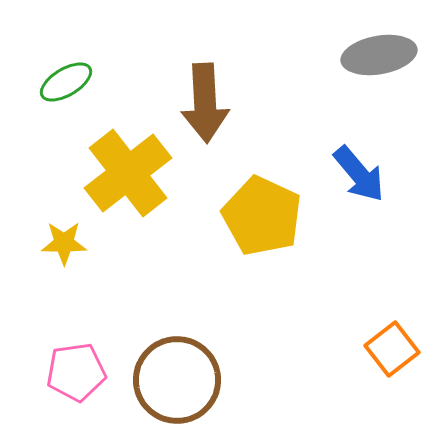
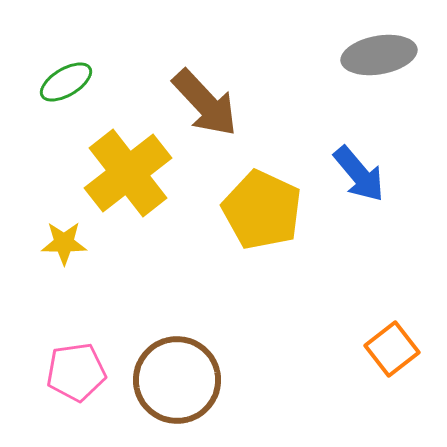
brown arrow: rotated 40 degrees counterclockwise
yellow pentagon: moved 6 px up
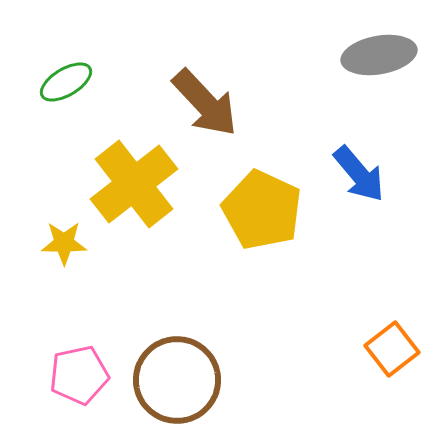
yellow cross: moved 6 px right, 11 px down
pink pentagon: moved 3 px right, 3 px down; rotated 4 degrees counterclockwise
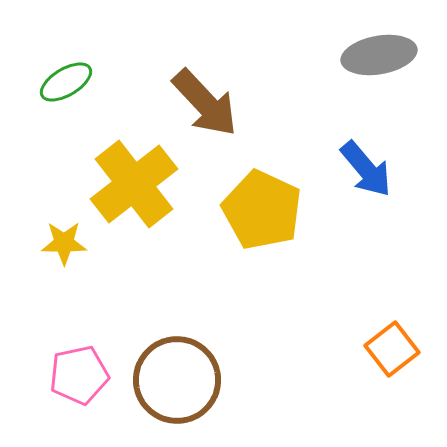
blue arrow: moved 7 px right, 5 px up
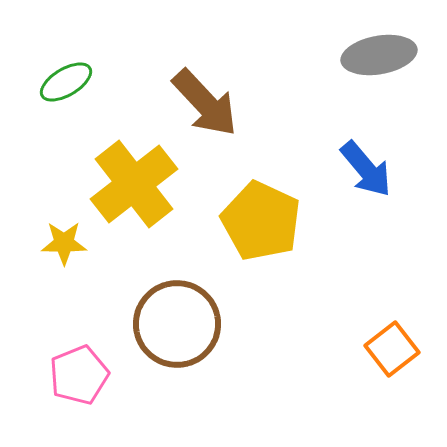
yellow pentagon: moved 1 px left, 11 px down
pink pentagon: rotated 10 degrees counterclockwise
brown circle: moved 56 px up
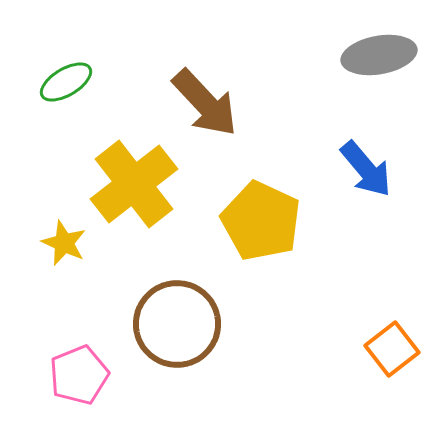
yellow star: rotated 24 degrees clockwise
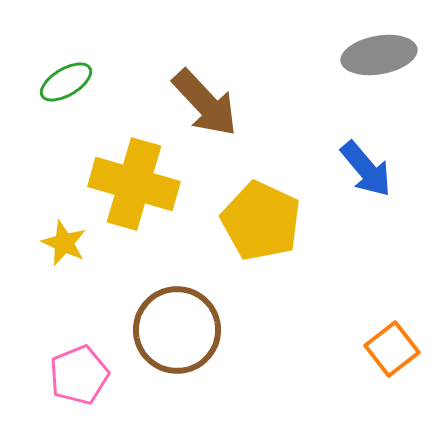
yellow cross: rotated 36 degrees counterclockwise
brown circle: moved 6 px down
